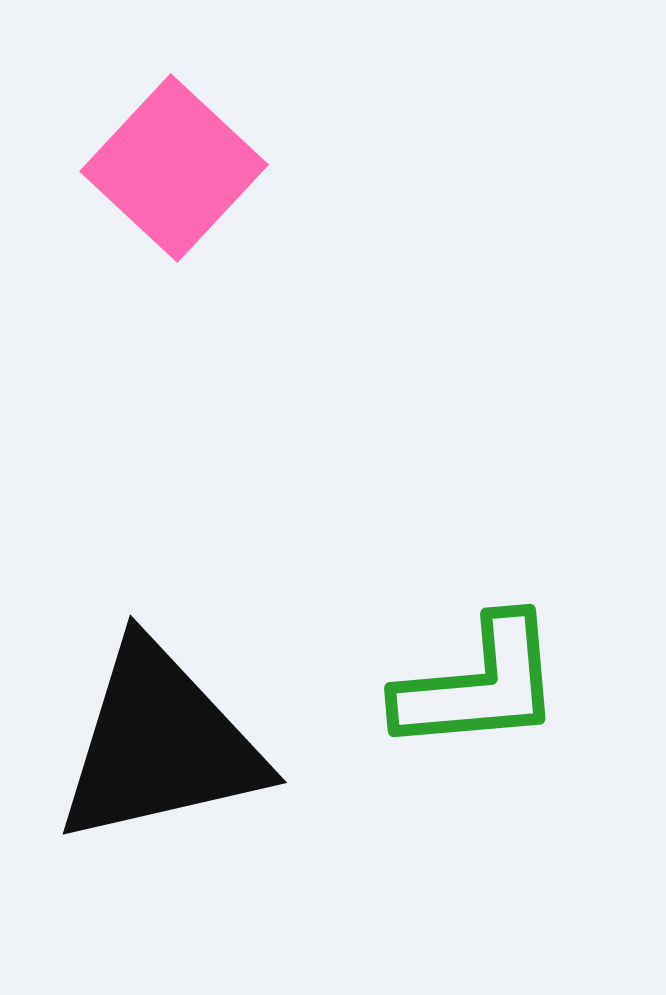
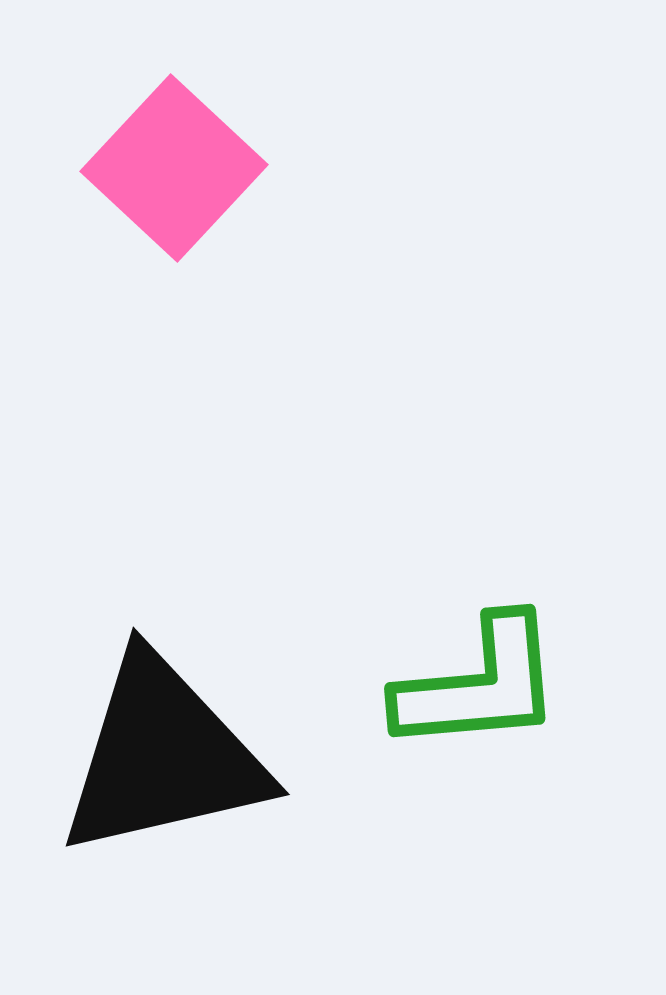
black triangle: moved 3 px right, 12 px down
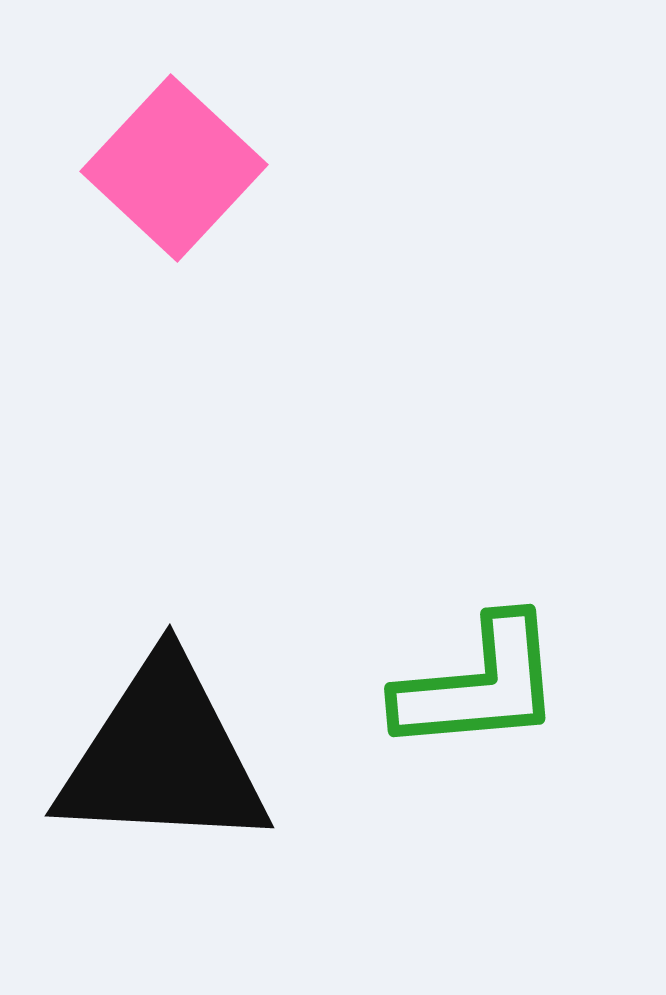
black triangle: rotated 16 degrees clockwise
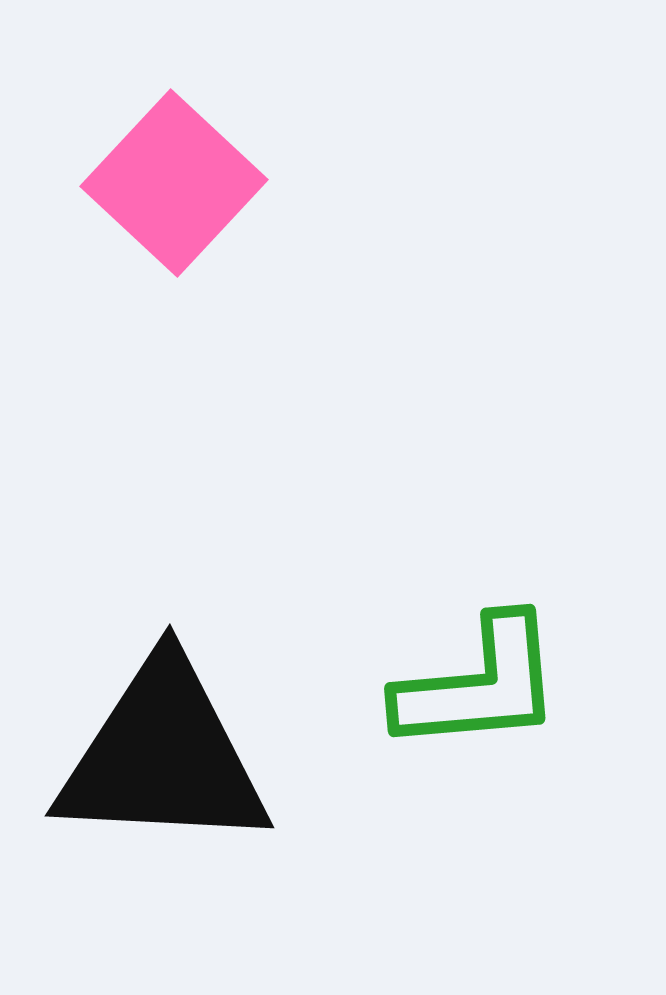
pink square: moved 15 px down
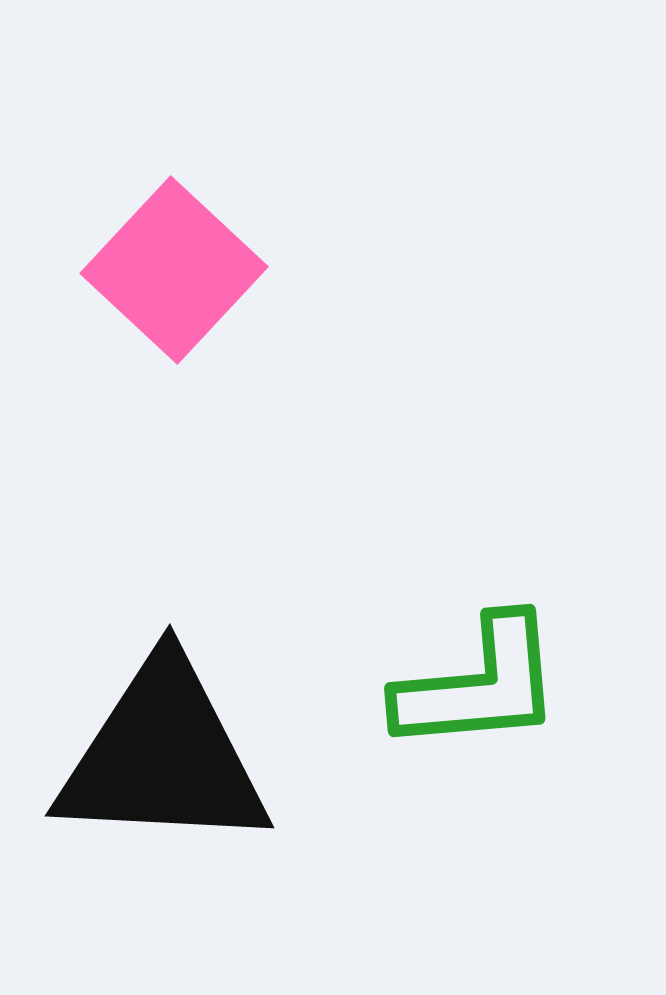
pink square: moved 87 px down
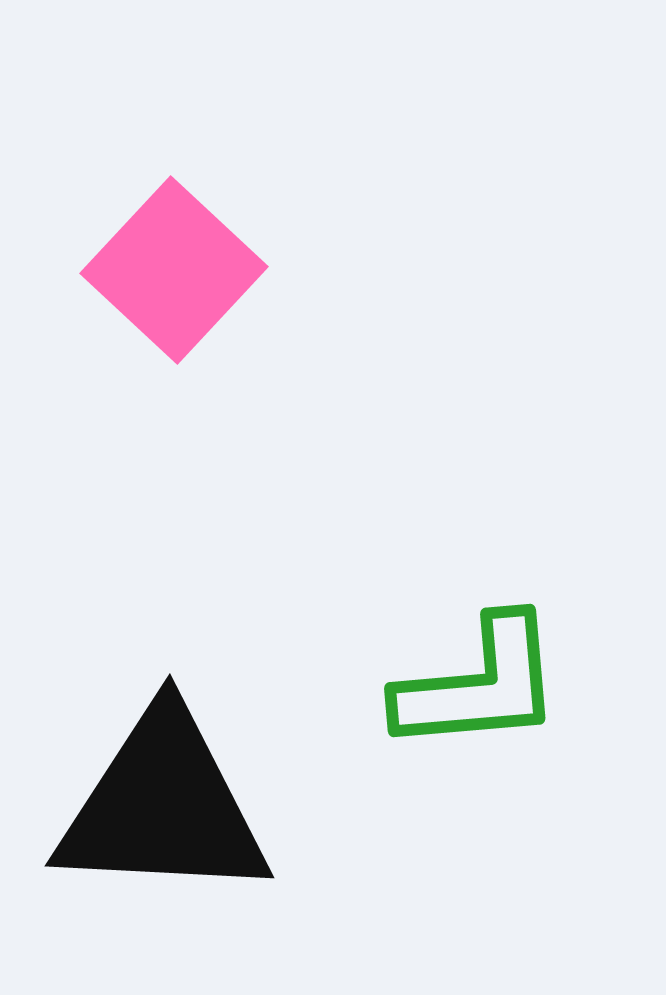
black triangle: moved 50 px down
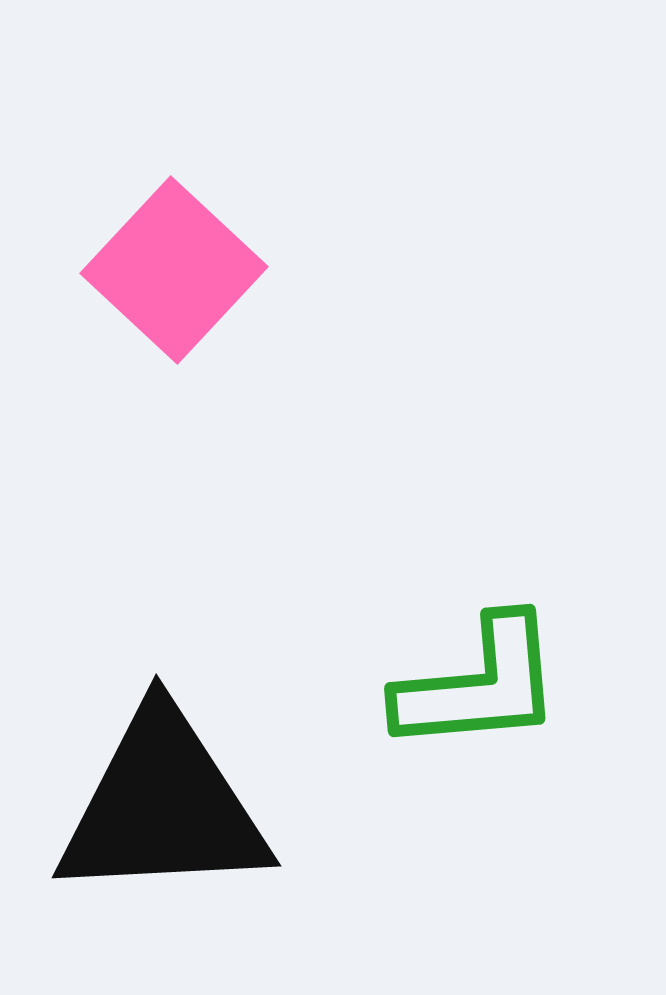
black triangle: rotated 6 degrees counterclockwise
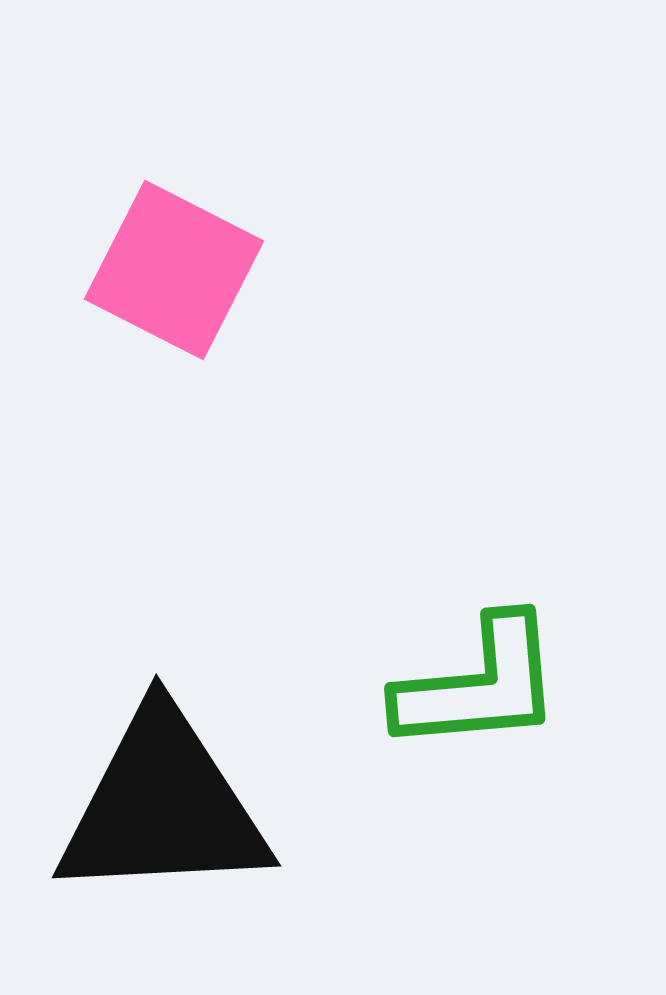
pink square: rotated 16 degrees counterclockwise
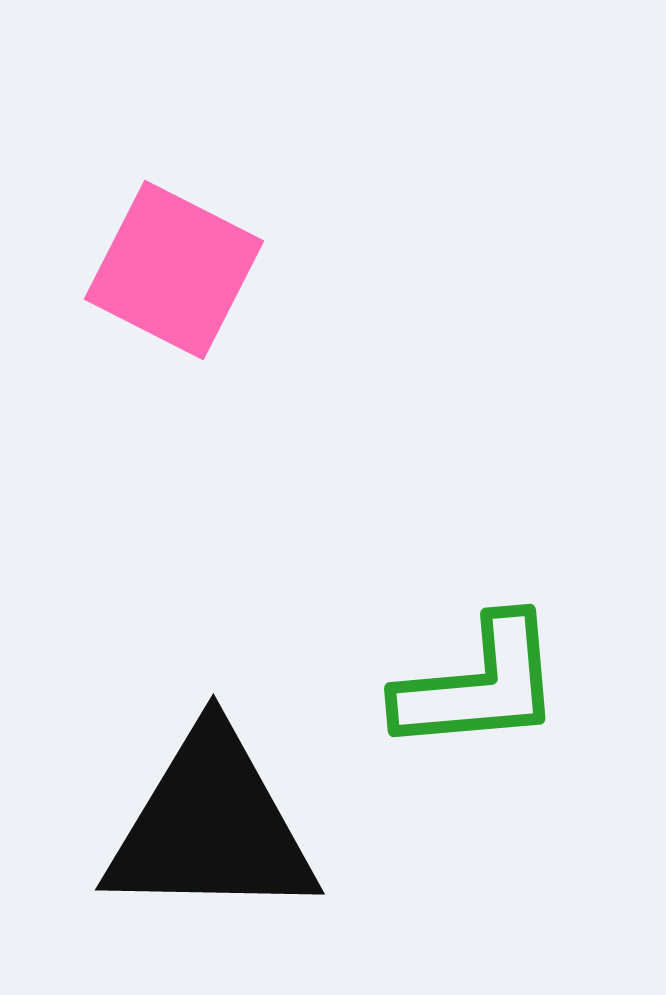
black triangle: moved 48 px right, 20 px down; rotated 4 degrees clockwise
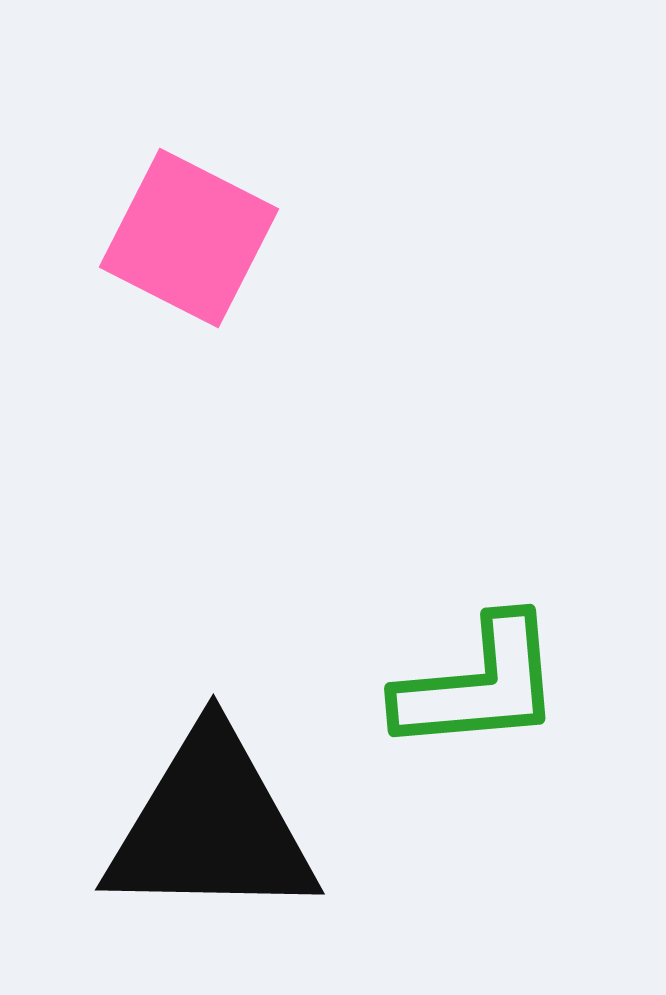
pink square: moved 15 px right, 32 px up
